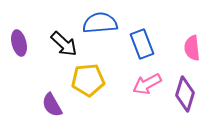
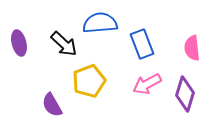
yellow pentagon: moved 1 px right, 1 px down; rotated 16 degrees counterclockwise
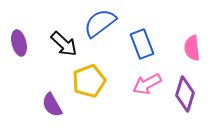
blue semicircle: rotated 32 degrees counterclockwise
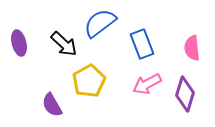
yellow pentagon: rotated 8 degrees counterclockwise
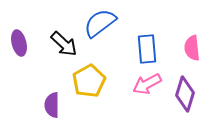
blue rectangle: moved 5 px right, 5 px down; rotated 16 degrees clockwise
purple semicircle: rotated 30 degrees clockwise
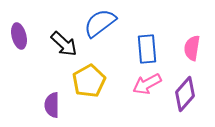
purple ellipse: moved 7 px up
pink semicircle: rotated 15 degrees clockwise
purple diamond: rotated 24 degrees clockwise
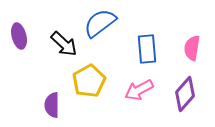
pink arrow: moved 8 px left, 6 px down
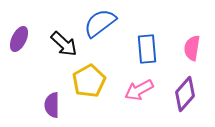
purple ellipse: moved 3 px down; rotated 40 degrees clockwise
